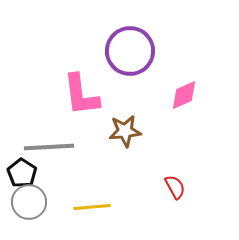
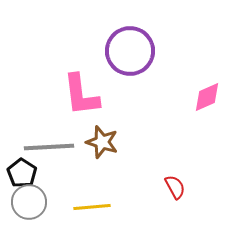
pink diamond: moved 23 px right, 2 px down
brown star: moved 23 px left, 11 px down; rotated 24 degrees clockwise
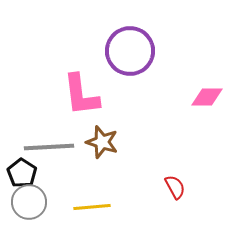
pink diamond: rotated 24 degrees clockwise
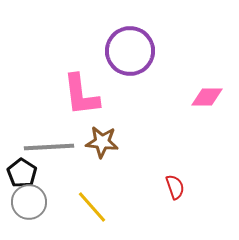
brown star: rotated 12 degrees counterclockwise
red semicircle: rotated 10 degrees clockwise
yellow line: rotated 54 degrees clockwise
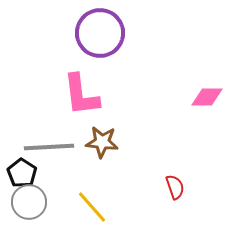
purple circle: moved 30 px left, 18 px up
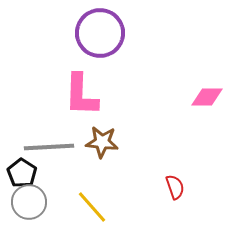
pink L-shape: rotated 9 degrees clockwise
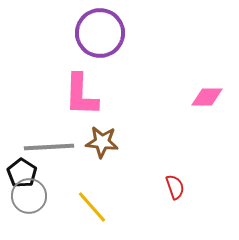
gray circle: moved 6 px up
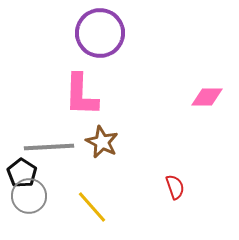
brown star: rotated 20 degrees clockwise
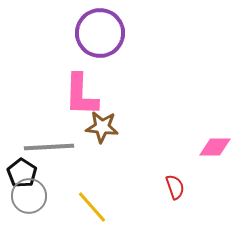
pink diamond: moved 8 px right, 50 px down
brown star: moved 15 px up; rotated 20 degrees counterclockwise
